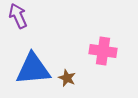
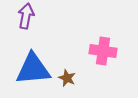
purple arrow: moved 8 px right; rotated 35 degrees clockwise
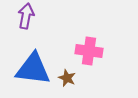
pink cross: moved 14 px left
blue triangle: rotated 12 degrees clockwise
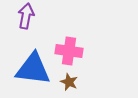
pink cross: moved 20 px left
brown star: moved 2 px right, 4 px down
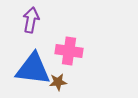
purple arrow: moved 5 px right, 4 px down
brown star: moved 11 px left; rotated 30 degrees counterclockwise
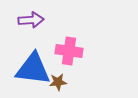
purple arrow: rotated 75 degrees clockwise
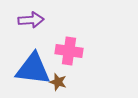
brown star: rotated 24 degrees clockwise
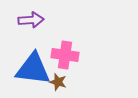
pink cross: moved 4 px left, 4 px down
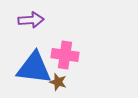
blue triangle: moved 1 px right, 1 px up
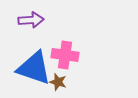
blue triangle: rotated 12 degrees clockwise
